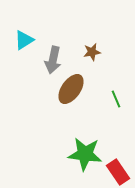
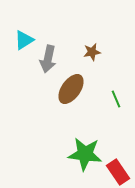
gray arrow: moved 5 px left, 1 px up
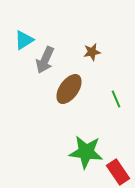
gray arrow: moved 3 px left, 1 px down; rotated 12 degrees clockwise
brown ellipse: moved 2 px left
green star: moved 1 px right, 2 px up
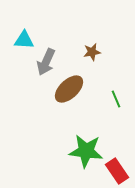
cyan triangle: rotated 35 degrees clockwise
gray arrow: moved 1 px right, 2 px down
brown ellipse: rotated 12 degrees clockwise
green star: moved 1 px up
red rectangle: moved 1 px left, 1 px up
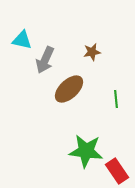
cyan triangle: moved 2 px left; rotated 10 degrees clockwise
gray arrow: moved 1 px left, 2 px up
green line: rotated 18 degrees clockwise
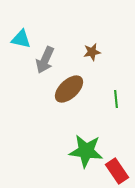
cyan triangle: moved 1 px left, 1 px up
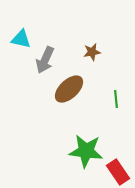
red rectangle: moved 1 px right, 1 px down
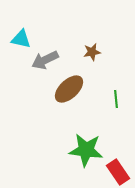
gray arrow: rotated 40 degrees clockwise
green star: moved 1 px up
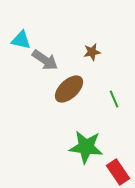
cyan triangle: moved 1 px down
gray arrow: rotated 120 degrees counterclockwise
green line: moved 2 px left; rotated 18 degrees counterclockwise
green star: moved 3 px up
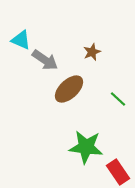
cyan triangle: rotated 10 degrees clockwise
brown star: rotated 12 degrees counterclockwise
green line: moved 4 px right; rotated 24 degrees counterclockwise
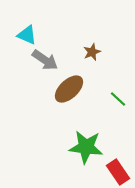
cyan triangle: moved 6 px right, 5 px up
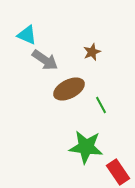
brown ellipse: rotated 16 degrees clockwise
green line: moved 17 px left, 6 px down; rotated 18 degrees clockwise
